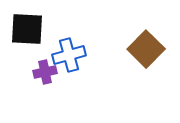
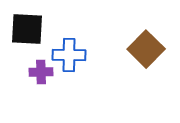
blue cross: rotated 16 degrees clockwise
purple cross: moved 4 px left; rotated 10 degrees clockwise
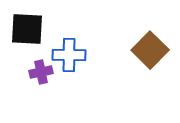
brown square: moved 4 px right, 1 px down
purple cross: rotated 10 degrees counterclockwise
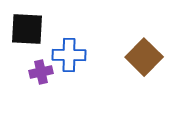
brown square: moved 6 px left, 7 px down
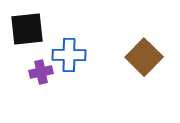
black square: rotated 9 degrees counterclockwise
